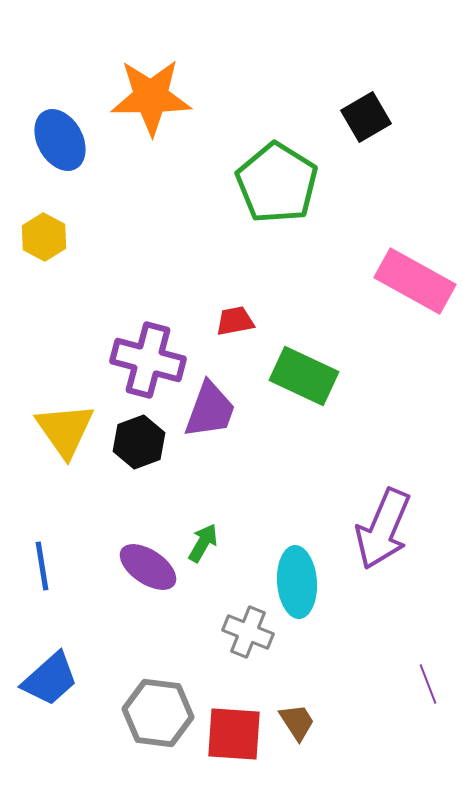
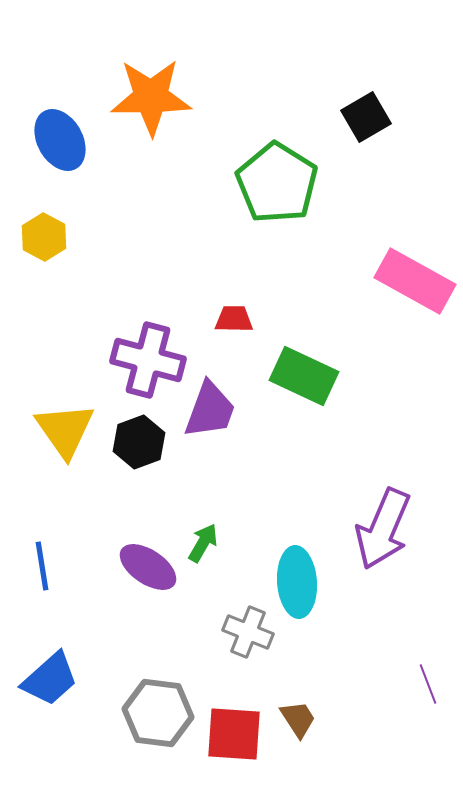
red trapezoid: moved 1 px left, 2 px up; rotated 12 degrees clockwise
brown trapezoid: moved 1 px right, 3 px up
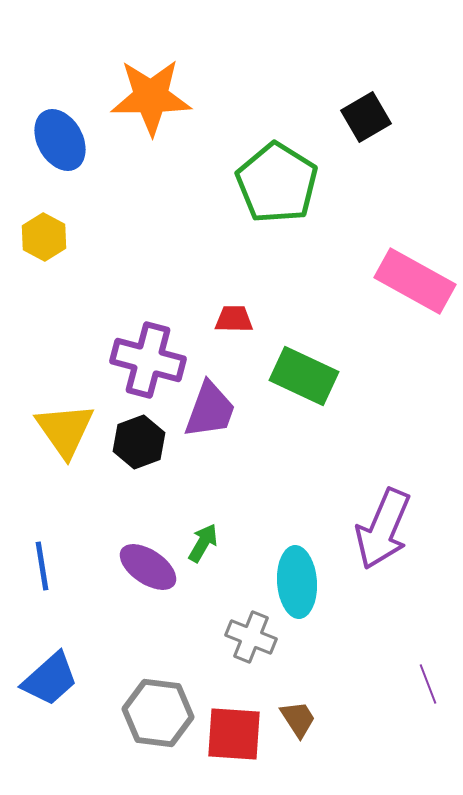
gray cross: moved 3 px right, 5 px down
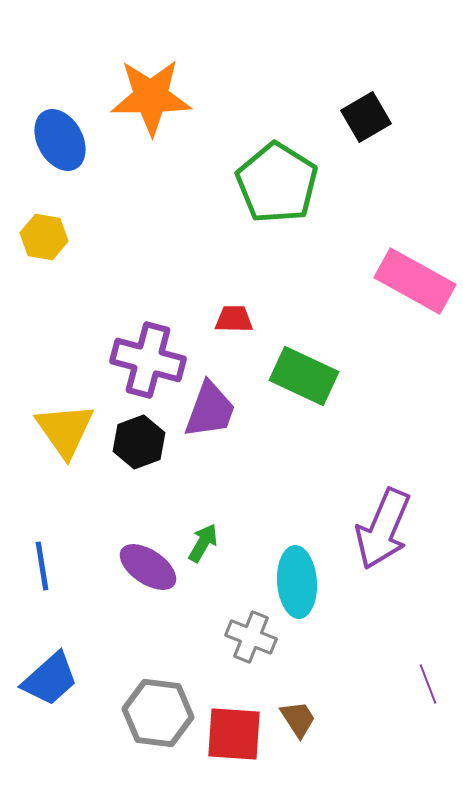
yellow hexagon: rotated 18 degrees counterclockwise
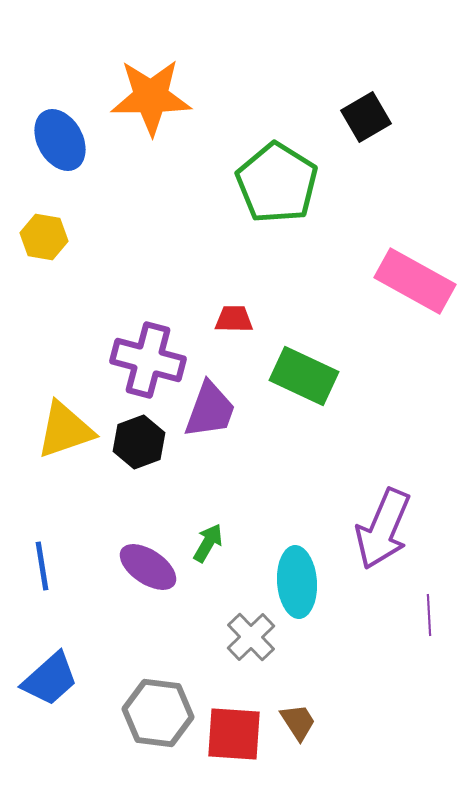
yellow triangle: rotated 46 degrees clockwise
green arrow: moved 5 px right
gray cross: rotated 24 degrees clockwise
purple line: moved 1 px right, 69 px up; rotated 18 degrees clockwise
brown trapezoid: moved 3 px down
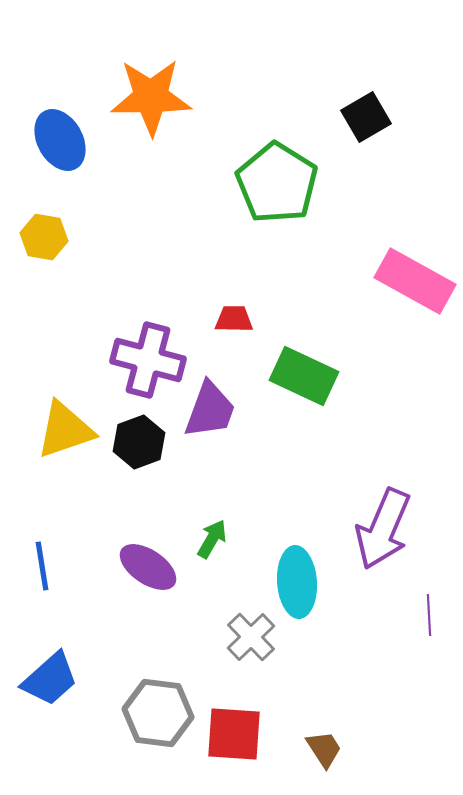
green arrow: moved 4 px right, 4 px up
brown trapezoid: moved 26 px right, 27 px down
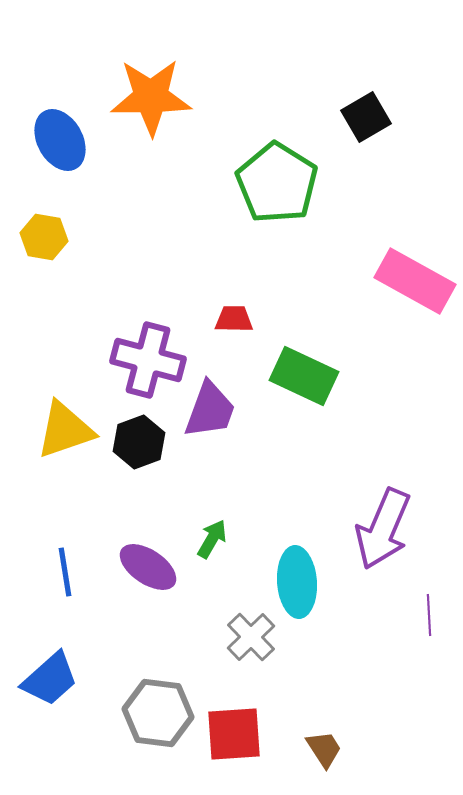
blue line: moved 23 px right, 6 px down
red square: rotated 8 degrees counterclockwise
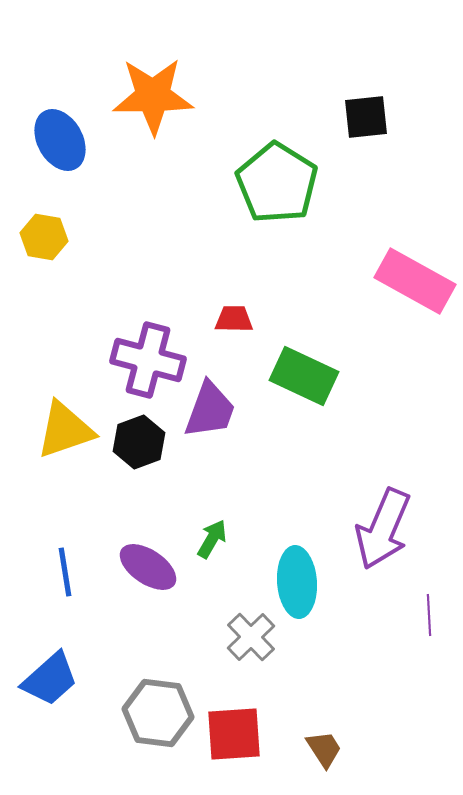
orange star: moved 2 px right, 1 px up
black square: rotated 24 degrees clockwise
